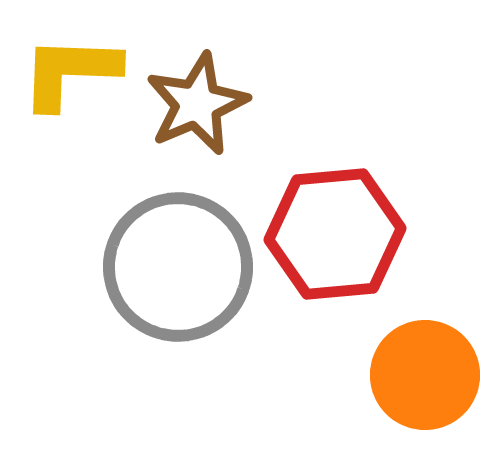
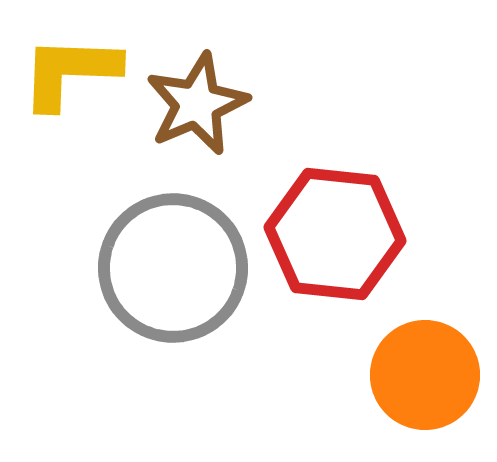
red hexagon: rotated 11 degrees clockwise
gray circle: moved 5 px left, 1 px down
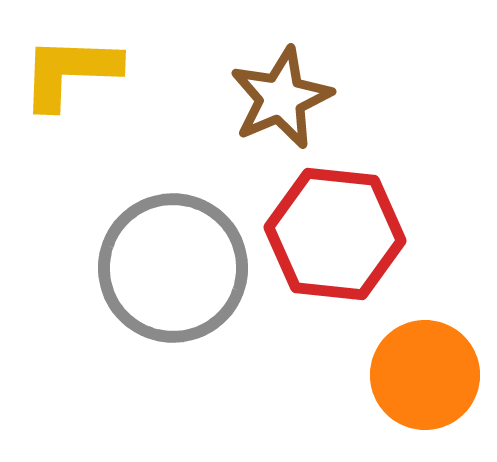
brown star: moved 84 px right, 6 px up
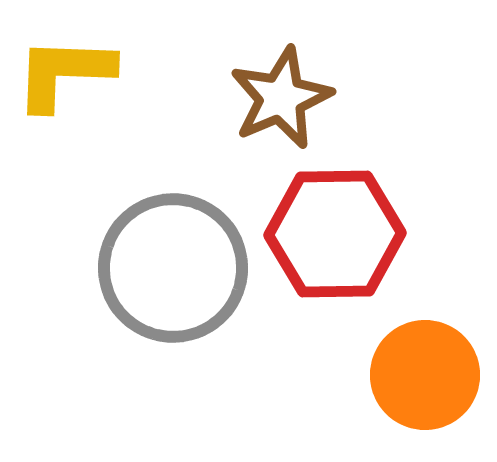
yellow L-shape: moved 6 px left, 1 px down
red hexagon: rotated 7 degrees counterclockwise
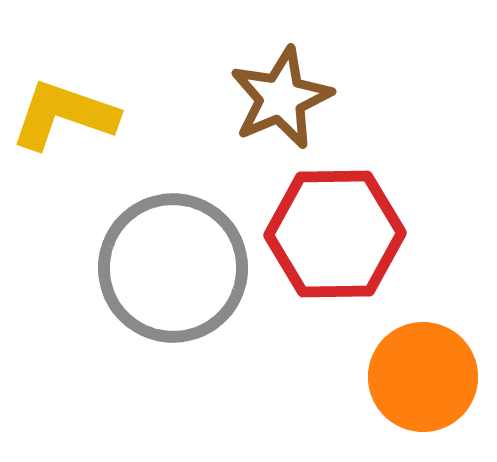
yellow L-shape: moved 42 px down; rotated 17 degrees clockwise
orange circle: moved 2 px left, 2 px down
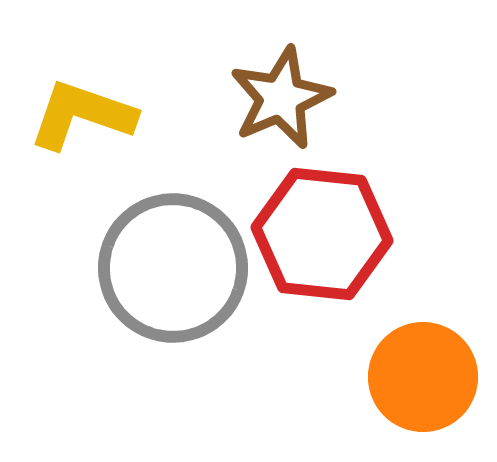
yellow L-shape: moved 18 px right
red hexagon: moved 13 px left; rotated 7 degrees clockwise
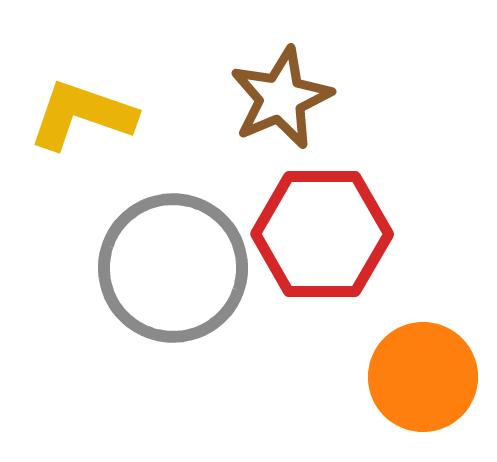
red hexagon: rotated 6 degrees counterclockwise
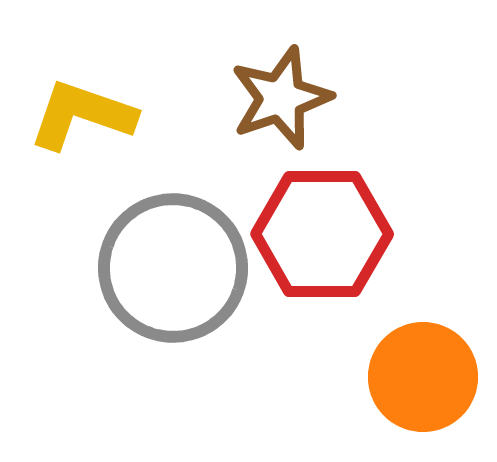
brown star: rotated 4 degrees clockwise
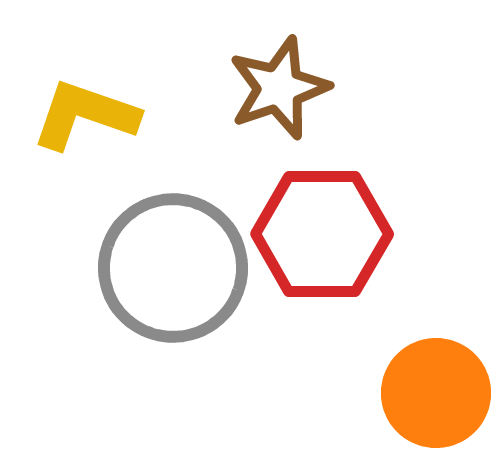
brown star: moved 2 px left, 10 px up
yellow L-shape: moved 3 px right
orange circle: moved 13 px right, 16 px down
